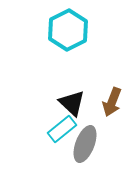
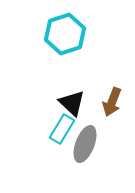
cyan hexagon: moved 3 px left, 4 px down; rotated 9 degrees clockwise
cyan rectangle: rotated 20 degrees counterclockwise
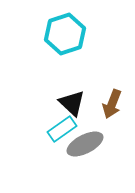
brown arrow: moved 2 px down
cyan rectangle: rotated 24 degrees clockwise
gray ellipse: rotated 42 degrees clockwise
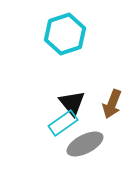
black triangle: rotated 8 degrees clockwise
cyan rectangle: moved 1 px right, 6 px up
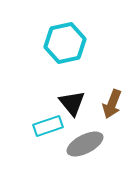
cyan hexagon: moved 9 px down; rotated 6 degrees clockwise
cyan rectangle: moved 15 px left, 3 px down; rotated 16 degrees clockwise
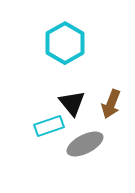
cyan hexagon: rotated 18 degrees counterclockwise
brown arrow: moved 1 px left
cyan rectangle: moved 1 px right
